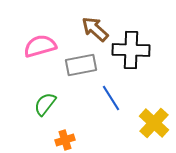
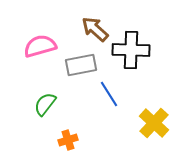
blue line: moved 2 px left, 4 px up
orange cross: moved 3 px right
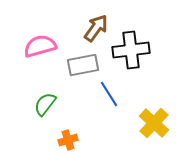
brown arrow: moved 1 px right, 1 px up; rotated 84 degrees clockwise
black cross: rotated 9 degrees counterclockwise
gray rectangle: moved 2 px right
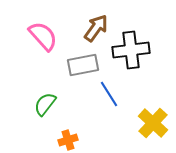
pink semicircle: moved 3 px right, 10 px up; rotated 64 degrees clockwise
yellow cross: moved 1 px left
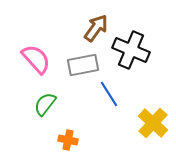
pink semicircle: moved 7 px left, 23 px down
black cross: rotated 30 degrees clockwise
orange cross: rotated 30 degrees clockwise
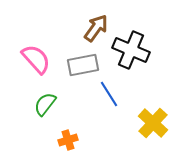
orange cross: rotated 30 degrees counterclockwise
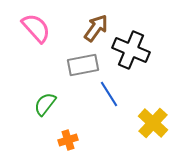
pink semicircle: moved 31 px up
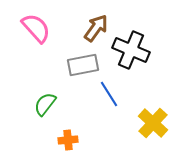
orange cross: rotated 12 degrees clockwise
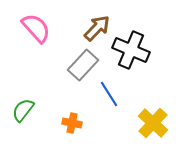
brown arrow: moved 1 px right; rotated 8 degrees clockwise
gray rectangle: rotated 36 degrees counterclockwise
green semicircle: moved 22 px left, 6 px down
orange cross: moved 4 px right, 17 px up; rotated 18 degrees clockwise
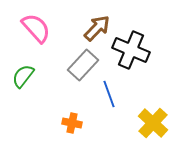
blue line: rotated 12 degrees clockwise
green semicircle: moved 34 px up
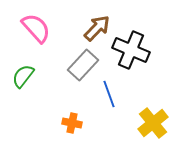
yellow cross: rotated 8 degrees clockwise
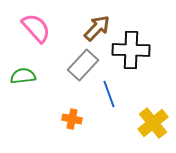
black cross: rotated 21 degrees counterclockwise
green semicircle: rotated 45 degrees clockwise
orange cross: moved 4 px up
